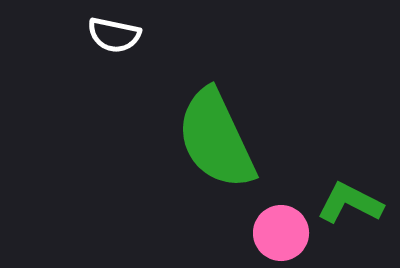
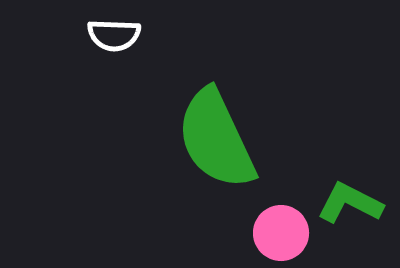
white semicircle: rotated 10 degrees counterclockwise
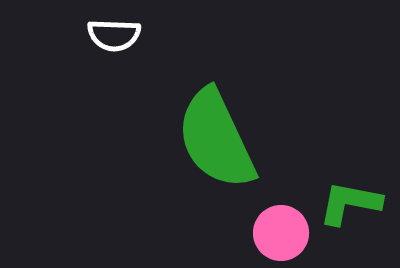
green L-shape: rotated 16 degrees counterclockwise
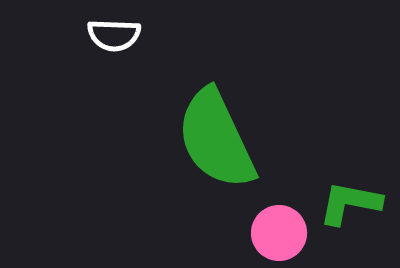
pink circle: moved 2 px left
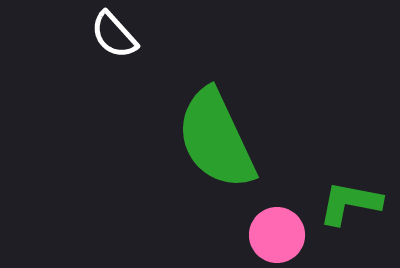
white semicircle: rotated 46 degrees clockwise
pink circle: moved 2 px left, 2 px down
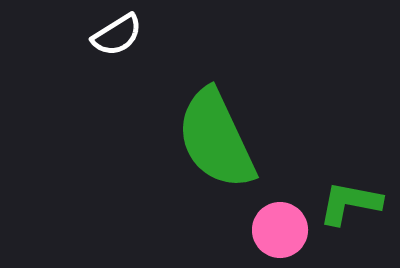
white semicircle: moved 3 px right; rotated 80 degrees counterclockwise
pink circle: moved 3 px right, 5 px up
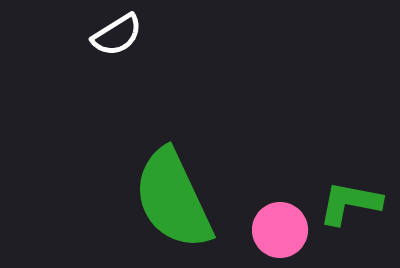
green semicircle: moved 43 px left, 60 px down
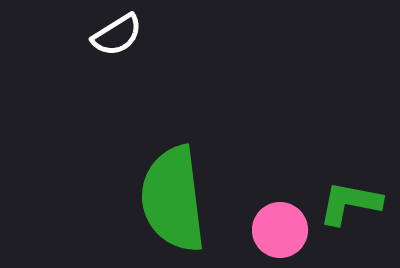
green semicircle: rotated 18 degrees clockwise
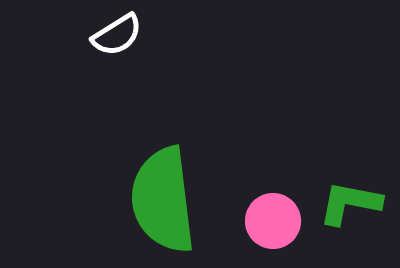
green semicircle: moved 10 px left, 1 px down
pink circle: moved 7 px left, 9 px up
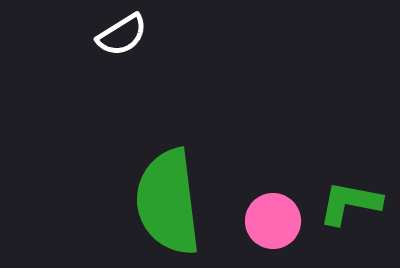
white semicircle: moved 5 px right
green semicircle: moved 5 px right, 2 px down
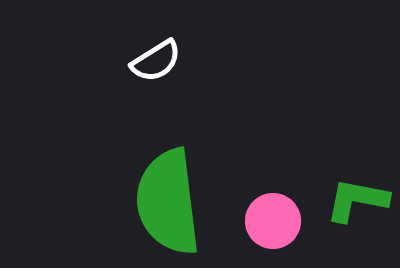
white semicircle: moved 34 px right, 26 px down
green L-shape: moved 7 px right, 3 px up
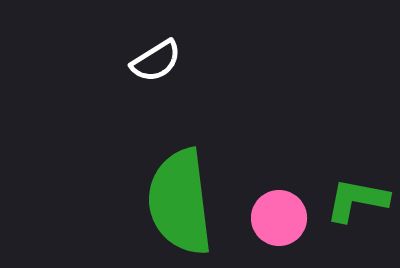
green semicircle: moved 12 px right
pink circle: moved 6 px right, 3 px up
